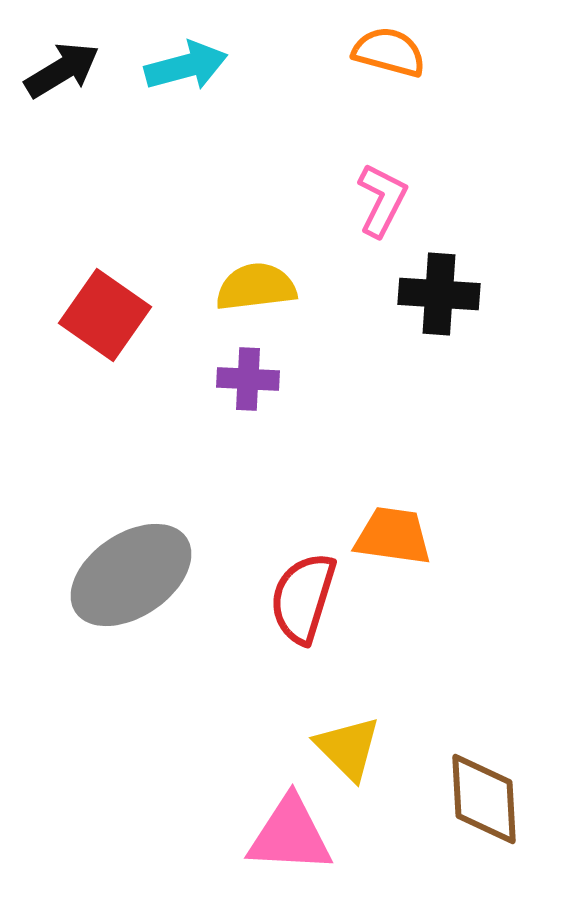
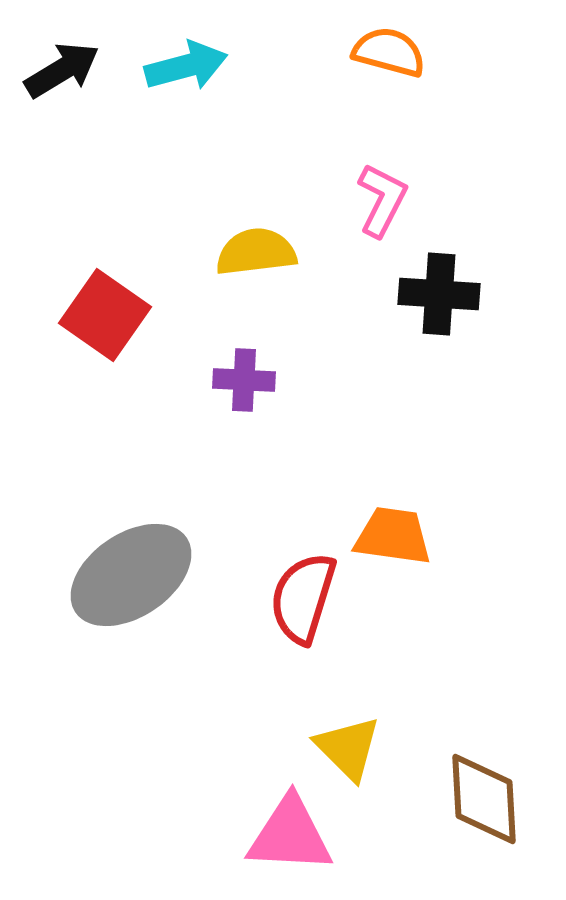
yellow semicircle: moved 35 px up
purple cross: moved 4 px left, 1 px down
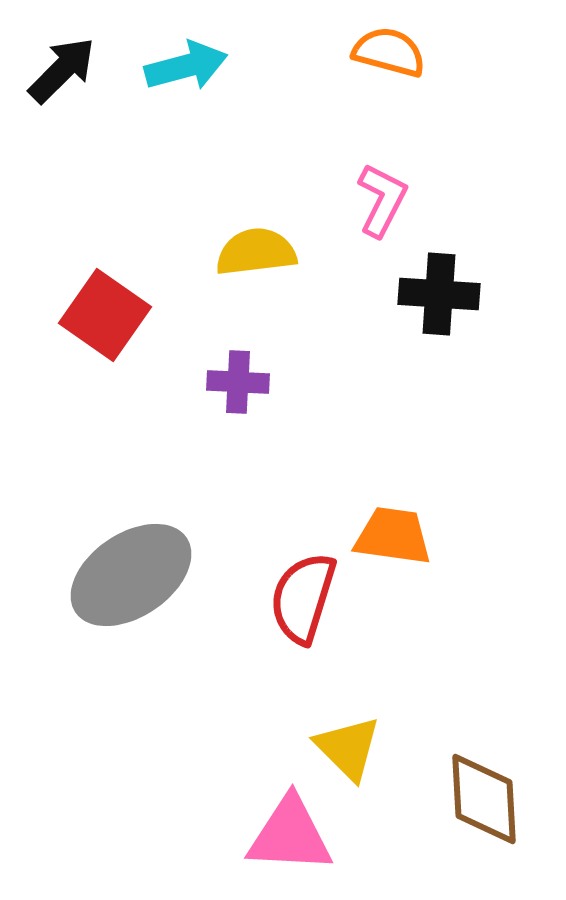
black arrow: rotated 14 degrees counterclockwise
purple cross: moved 6 px left, 2 px down
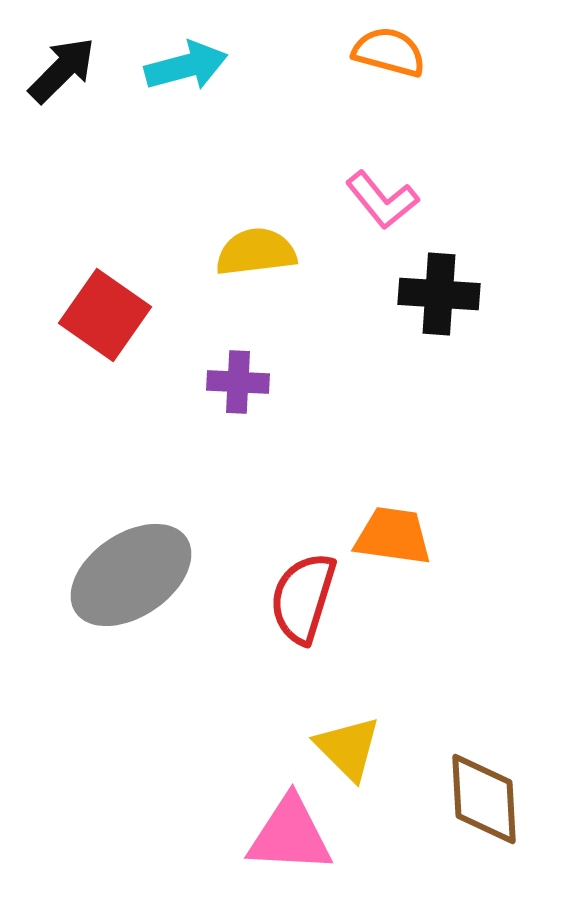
pink L-shape: rotated 114 degrees clockwise
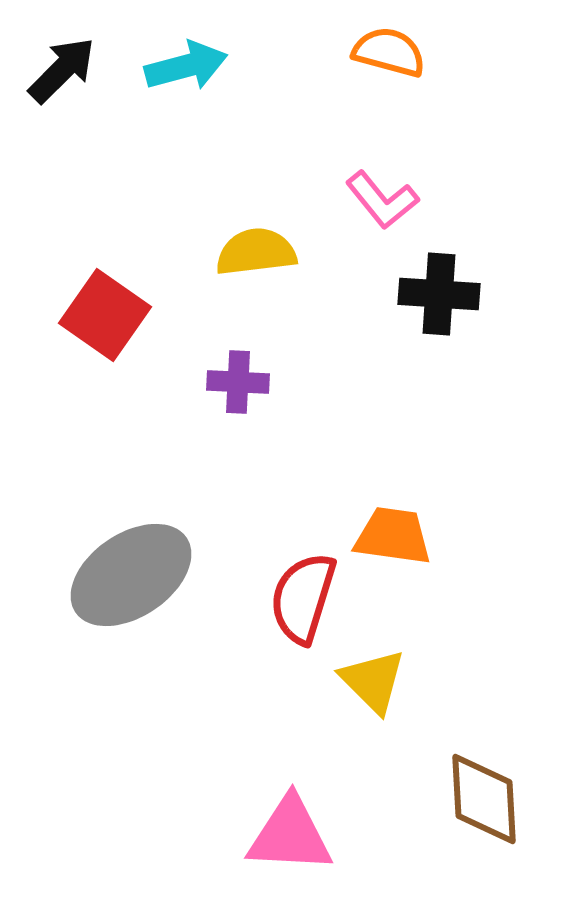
yellow triangle: moved 25 px right, 67 px up
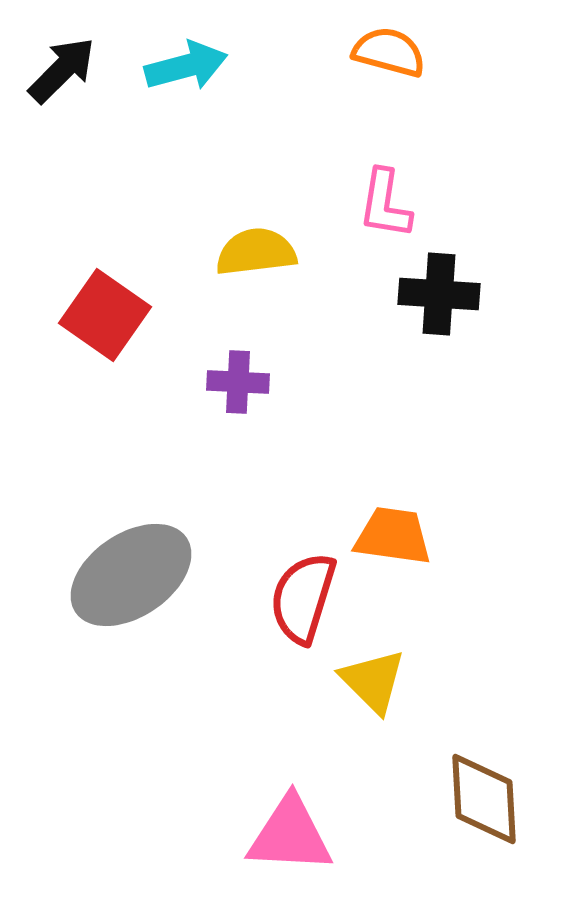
pink L-shape: moved 3 px right, 4 px down; rotated 48 degrees clockwise
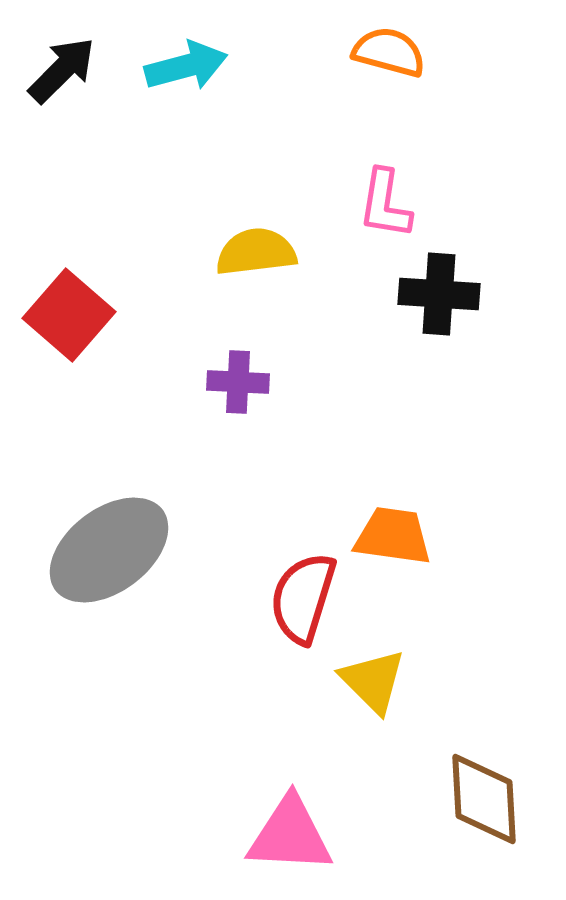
red square: moved 36 px left; rotated 6 degrees clockwise
gray ellipse: moved 22 px left, 25 px up; rotated 3 degrees counterclockwise
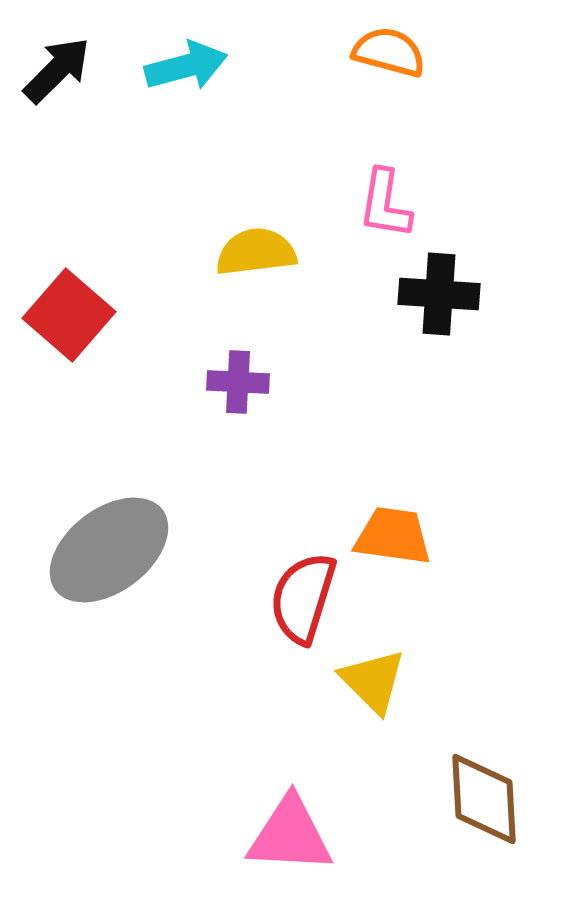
black arrow: moved 5 px left
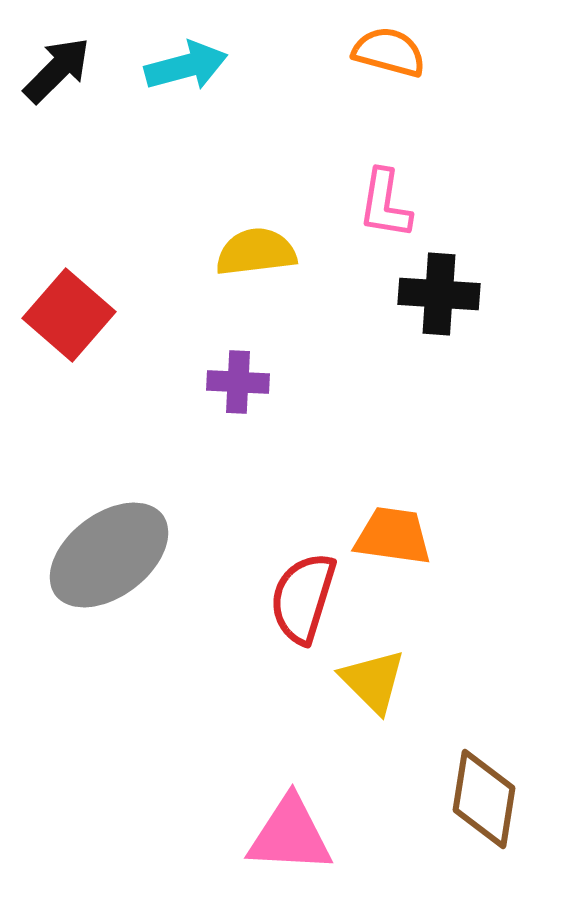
gray ellipse: moved 5 px down
brown diamond: rotated 12 degrees clockwise
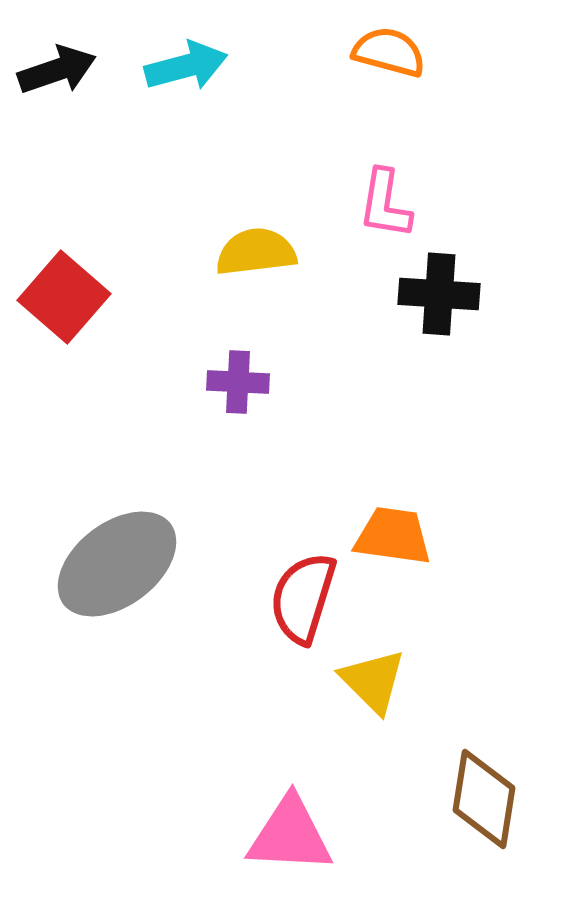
black arrow: rotated 26 degrees clockwise
red square: moved 5 px left, 18 px up
gray ellipse: moved 8 px right, 9 px down
